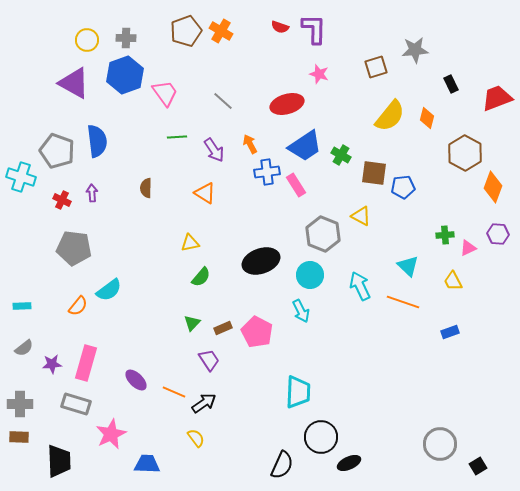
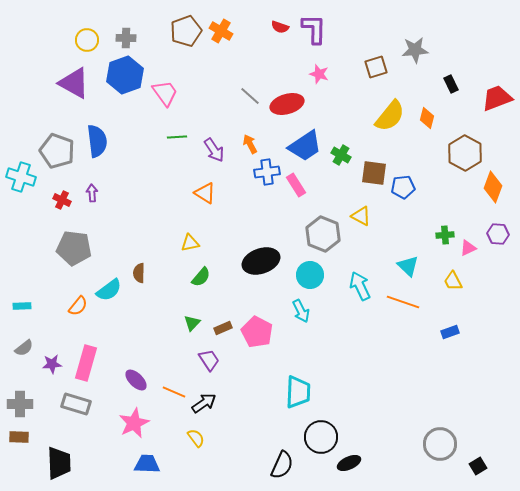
gray line at (223, 101): moved 27 px right, 5 px up
brown semicircle at (146, 188): moved 7 px left, 85 px down
pink star at (111, 434): moved 23 px right, 11 px up
black trapezoid at (59, 461): moved 2 px down
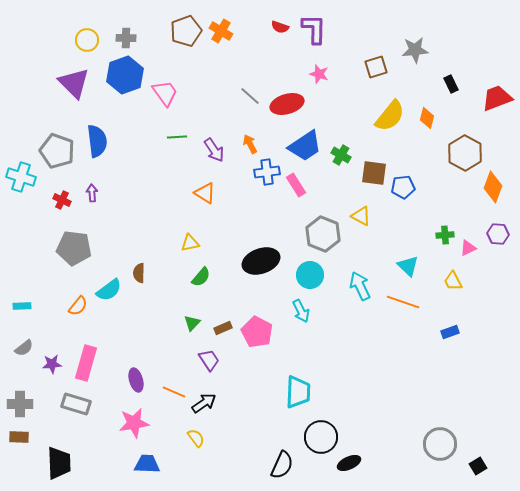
purple triangle at (74, 83): rotated 16 degrees clockwise
purple ellipse at (136, 380): rotated 30 degrees clockwise
pink star at (134, 423): rotated 16 degrees clockwise
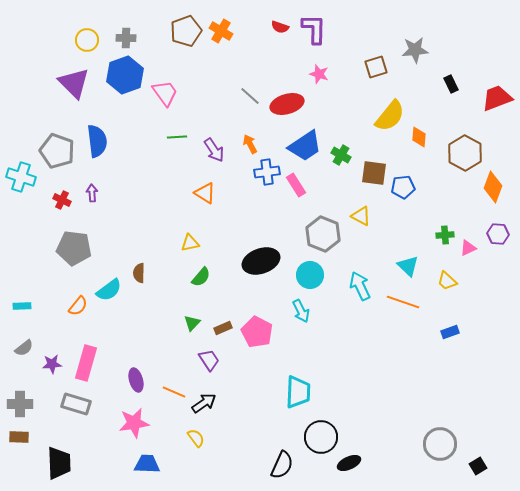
orange diamond at (427, 118): moved 8 px left, 19 px down; rotated 10 degrees counterclockwise
yellow trapezoid at (453, 281): moved 6 px left; rotated 20 degrees counterclockwise
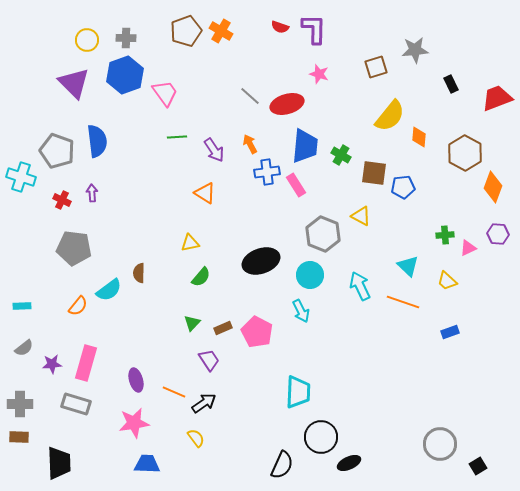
blue trapezoid at (305, 146): rotated 51 degrees counterclockwise
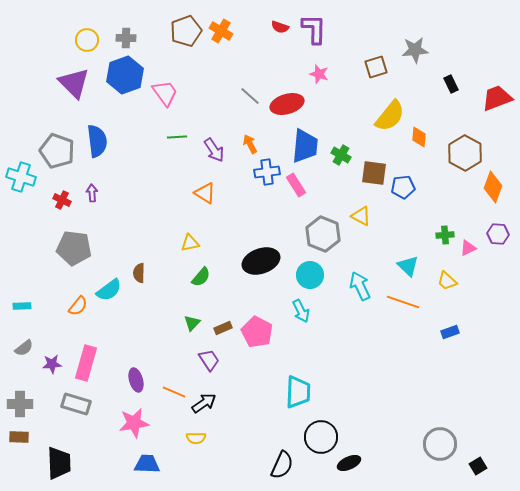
yellow semicircle at (196, 438): rotated 126 degrees clockwise
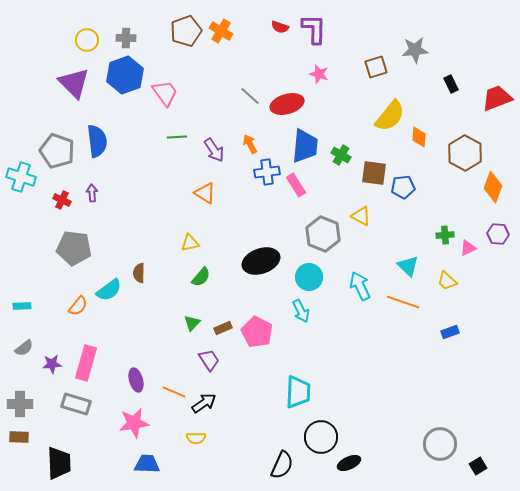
cyan circle at (310, 275): moved 1 px left, 2 px down
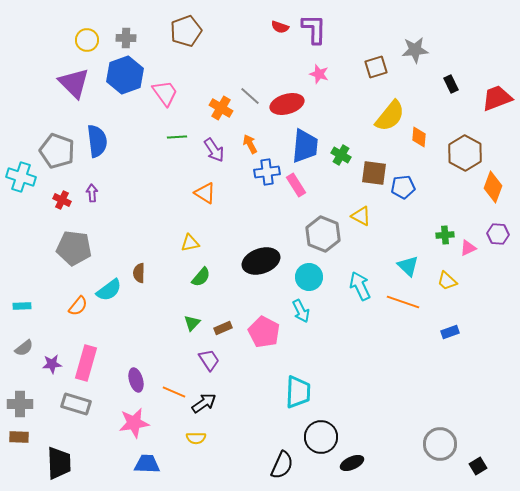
orange cross at (221, 31): moved 77 px down
pink pentagon at (257, 332): moved 7 px right
black ellipse at (349, 463): moved 3 px right
